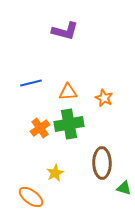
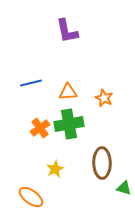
purple L-shape: moved 2 px right; rotated 64 degrees clockwise
yellow star: moved 4 px up
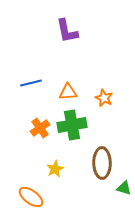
green cross: moved 3 px right, 1 px down
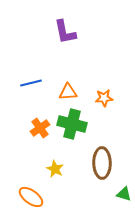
purple L-shape: moved 2 px left, 1 px down
orange star: rotated 30 degrees counterclockwise
green cross: moved 1 px up; rotated 24 degrees clockwise
yellow star: rotated 18 degrees counterclockwise
green triangle: moved 6 px down
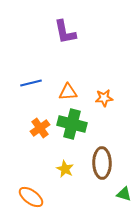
yellow star: moved 10 px right
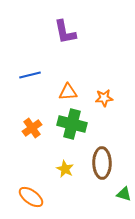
blue line: moved 1 px left, 8 px up
orange cross: moved 8 px left
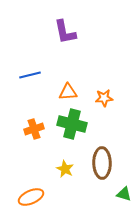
orange cross: moved 2 px right, 1 px down; rotated 18 degrees clockwise
orange ellipse: rotated 60 degrees counterclockwise
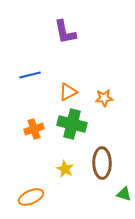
orange triangle: rotated 24 degrees counterclockwise
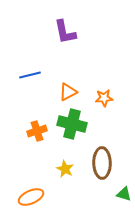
orange cross: moved 3 px right, 2 px down
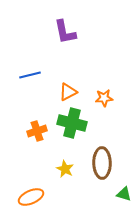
green cross: moved 1 px up
